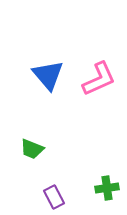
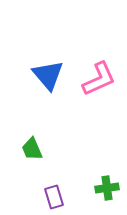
green trapezoid: rotated 45 degrees clockwise
purple rectangle: rotated 10 degrees clockwise
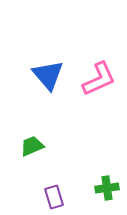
green trapezoid: moved 3 px up; rotated 90 degrees clockwise
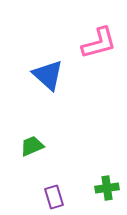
blue triangle: rotated 8 degrees counterclockwise
pink L-shape: moved 36 px up; rotated 9 degrees clockwise
